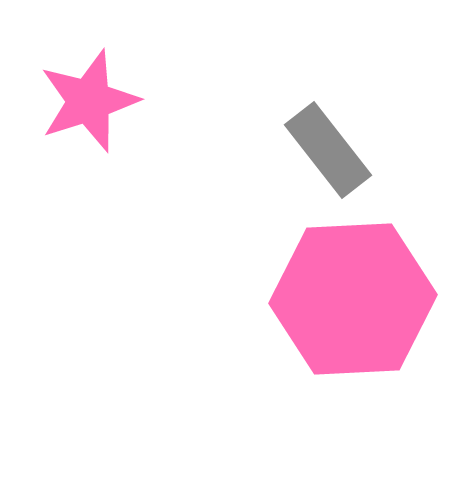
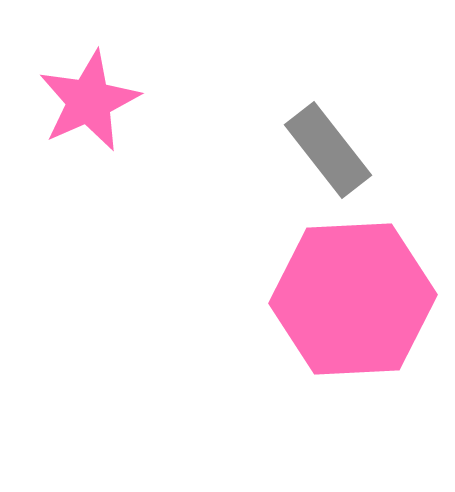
pink star: rotated 6 degrees counterclockwise
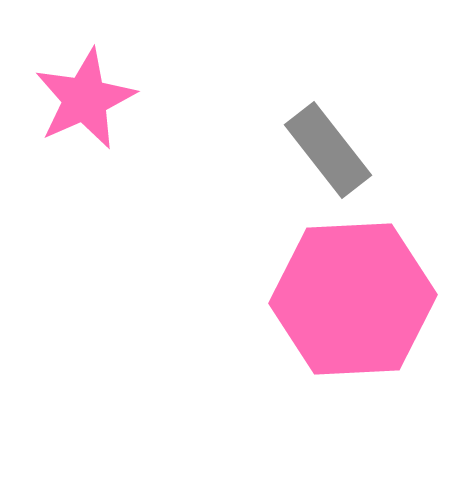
pink star: moved 4 px left, 2 px up
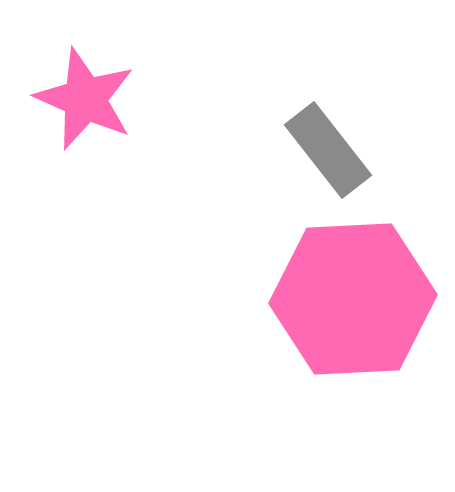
pink star: rotated 24 degrees counterclockwise
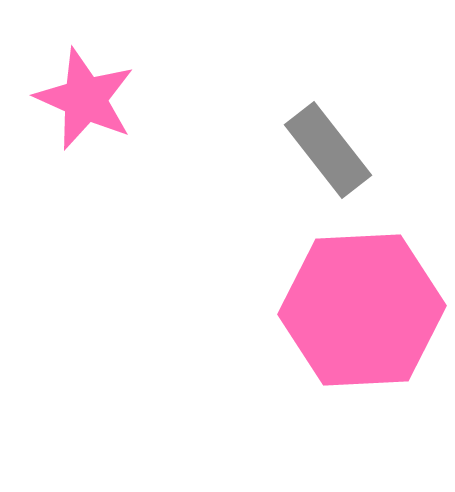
pink hexagon: moved 9 px right, 11 px down
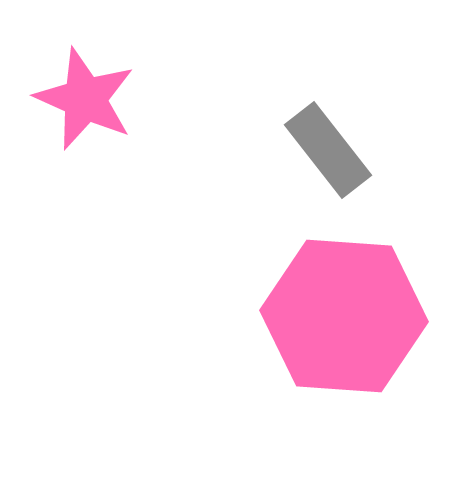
pink hexagon: moved 18 px left, 6 px down; rotated 7 degrees clockwise
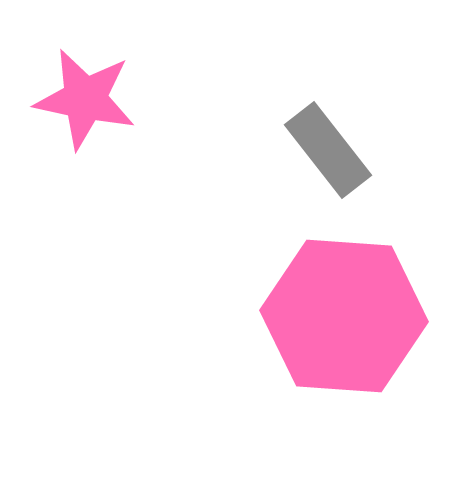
pink star: rotated 12 degrees counterclockwise
